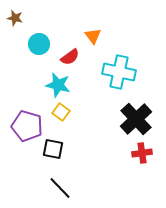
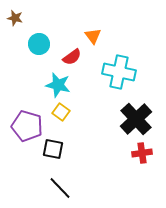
red semicircle: moved 2 px right
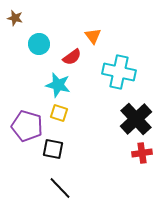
yellow square: moved 2 px left, 1 px down; rotated 18 degrees counterclockwise
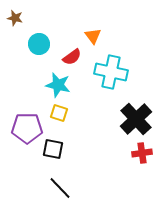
cyan cross: moved 8 px left
purple pentagon: moved 2 px down; rotated 16 degrees counterclockwise
